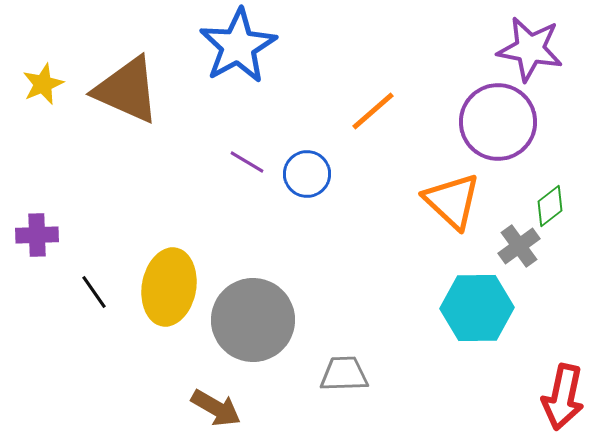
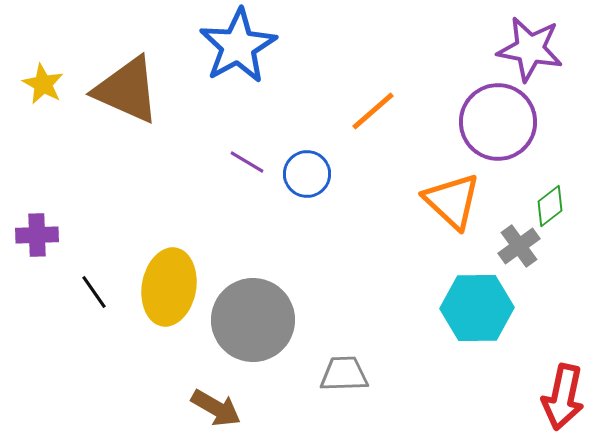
yellow star: rotated 21 degrees counterclockwise
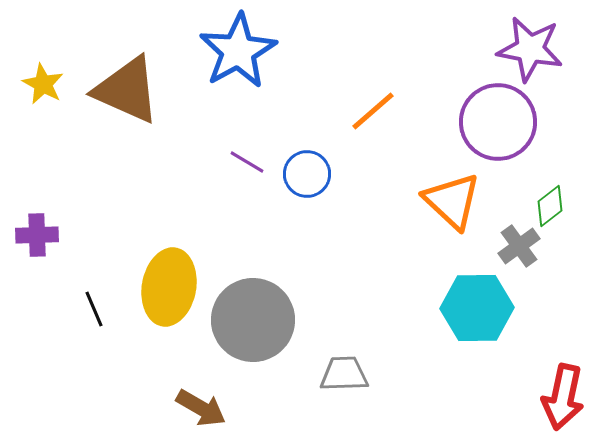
blue star: moved 5 px down
black line: moved 17 px down; rotated 12 degrees clockwise
brown arrow: moved 15 px left
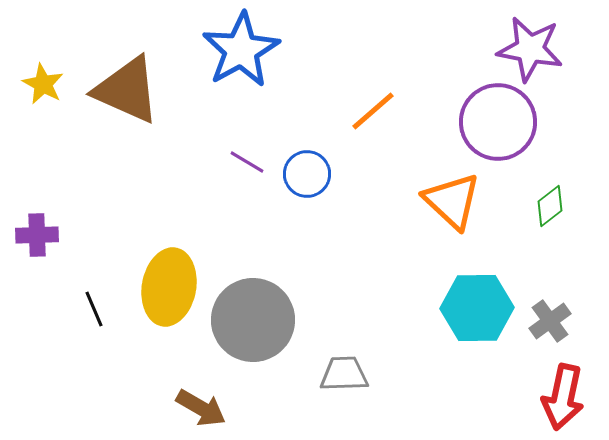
blue star: moved 3 px right, 1 px up
gray cross: moved 31 px right, 75 px down
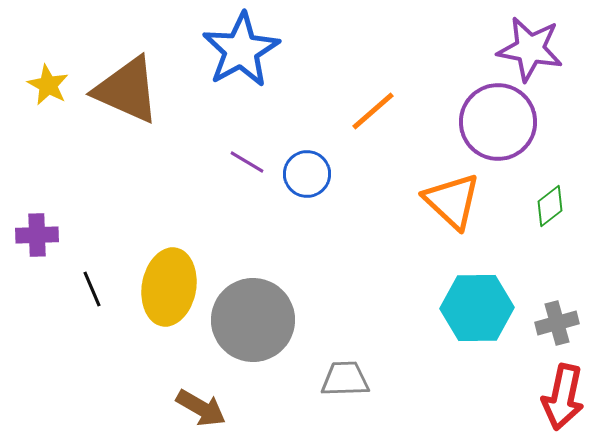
yellow star: moved 5 px right, 1 px down
black line: moved 2 px left, 20 px up
gray cross: moved 7 px right, 2 px down; rotated 21 degrees clockwise
gray trapezoid: moved 1 px right, 5 px down
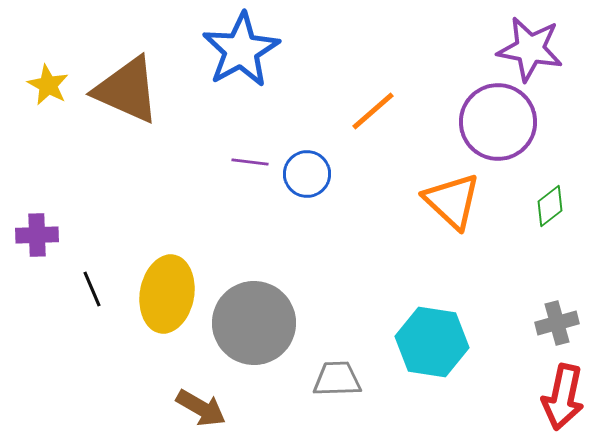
purple line: moved 3 px right; rotated 24 degrees counterclockwise
yellow ellipse: moved 2 px left, 7 px down
cyan hexagon: moved 45 px left, 34 px down; rotated 10 degrees clockwise
gray circle: moved 1 px right, 3 px down
gray trapezoid: moved 8 px left
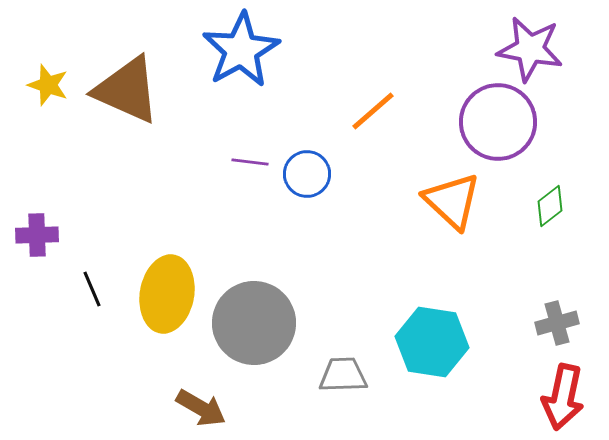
yellow star: rotated 9 degrees counterclockwise
gray trapezoid: moved 6 px right, 4 px up
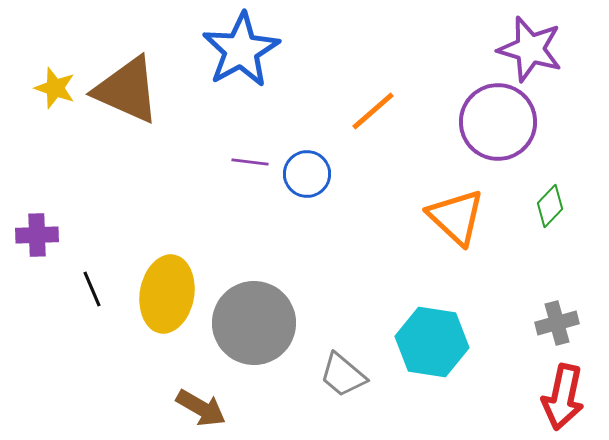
purple star: rotated 6 degrees clockwise
yellow star: moved 7 px right, 3 px down
orange triangle: moved 4 px right, 16 px down
green diamond: rotated 9 degrees counterclockwise
gray trapezoid: rotated 138 degrees counterclockwise
